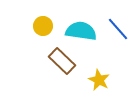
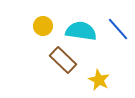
brown rectangle: moved 1 px right, 1 px up
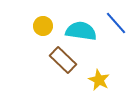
blue line: moved 2 px left, 6 px up
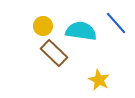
brown rectangle: moved 9 px left, 7 px up
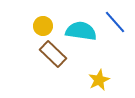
blue line: moved 1 px left, 1 px up
brown rectangle: moved 1 px left, 1 px down
yellow star: rotated 20 degrees clockwise
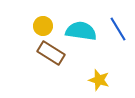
blue line: moved 3 px right, 7 px down; rotated 10 degrees clockwise
brown rectangle: moved 2 px left, 1 px up; rotated 12 degrees counterclockwise
yellow star: rotated 30 degrees counterclockwise
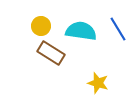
yellow circle: moved 2 px left
yellow star: moved 1 px left, 3 px down
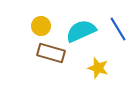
cyan semicircle: rotated 32 degrees counterclockwise
brown rectangle: rotated 16 degrees counterclockwise
yellow star: moved 15 px up
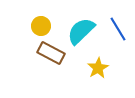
cyan semicircle: rotated 20 degrees counterclockwise
brown rectangle: rotated 12 degrees clockwise
yellow star: rotated 25 degrees clockwise
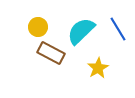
yellow circle: moved 3 px left, 1 px down
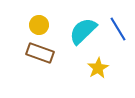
yellow circle: moved 1 px right, 2 px up
cyan semicircle: moved 2 px right
brown rectangle: moved 11 px left; rotated 8 degrees counterclockwise
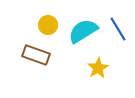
yellow circle: moved 9 px right
cyan semicircle: rotated 12 degrees clockwise
brown rectangle: moved 4 px left, 2 px down
